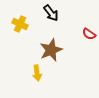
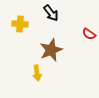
yellow cross: rotated 21 degrees counterclockwise
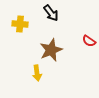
red semicircle: moved 7 px down
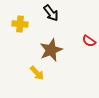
yellow arrow: rotated 35 degrees counterclockwise
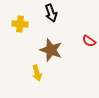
black arrow: rotated 18 degrees clockwise
brown star: rotated 30 degrees counterclockwise
yellow arrow: rotated 28 degrees clockwise
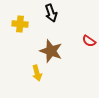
brown star: moved 1 px down
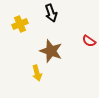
yellow cross: rotated 28 degrees counterclockwise
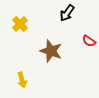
black arrow: moved 16 px right; rotated 54 degrees clockwise
yellow cross: rotated 21 degrees counterclockwise
yellow arrow: moved 15 px left, 7 px down
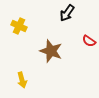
yellow cross: moved 1 px left, 2 px down; rotated 21 degrees counterclockwise
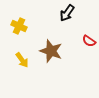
yellow arrow: moved 20 px up; rotated 21 degrees counterclockwise
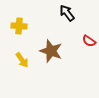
black arrow: rotated 108 degrees clockwise
yellow cross: rotated 21 degrees counterclockwise
